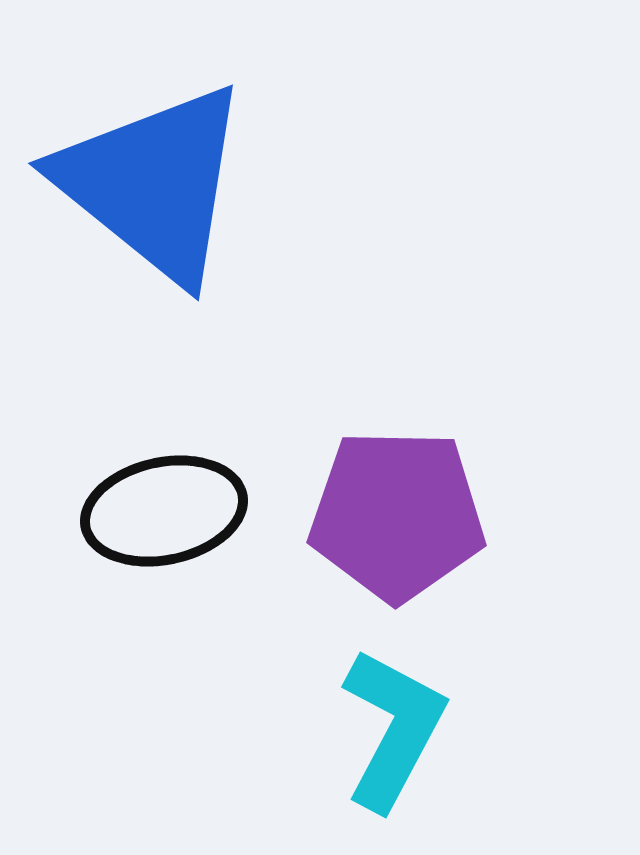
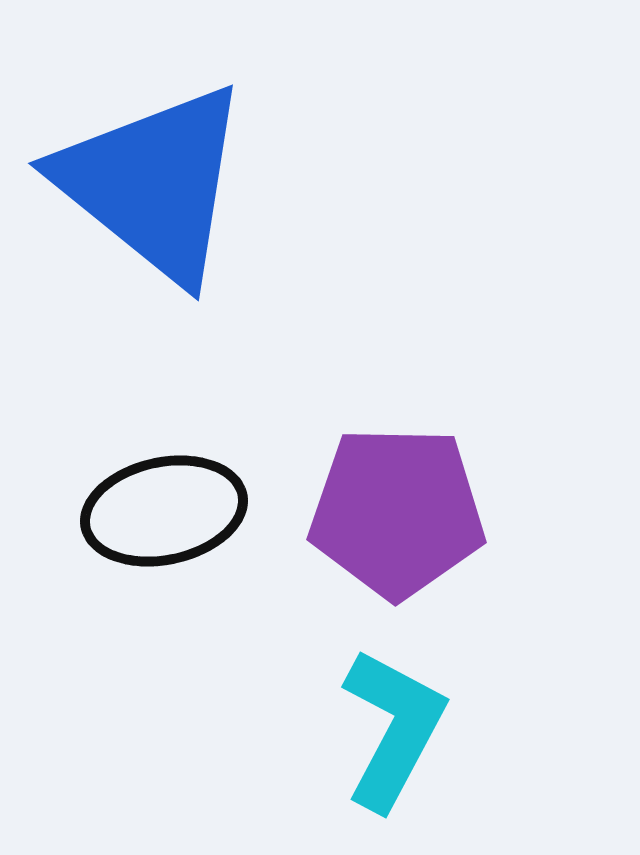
purple pentagon: moved 3 px up
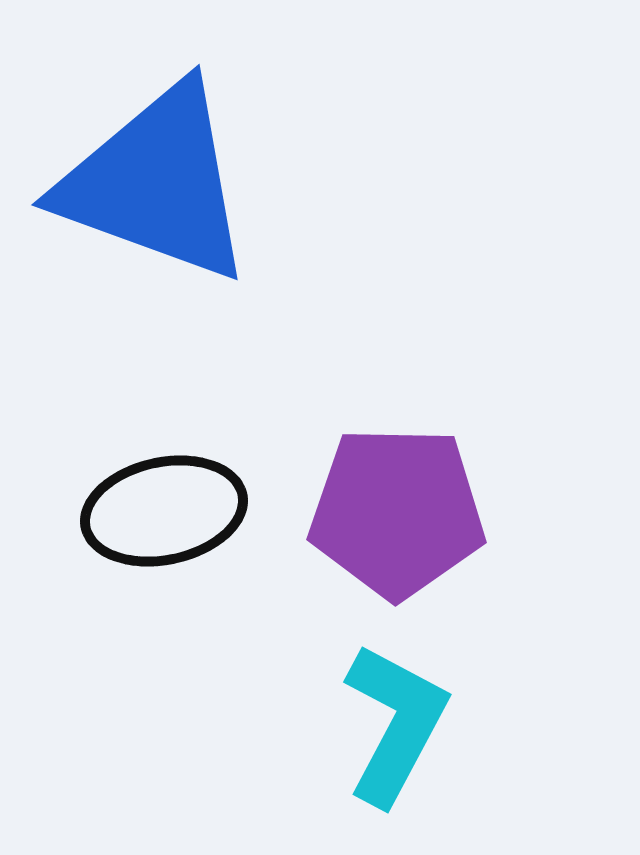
blue triangle: moved 3 px right; rotated 19 degrees counterclockwise
cyan L-shape: moved 2 px right, 5 px up
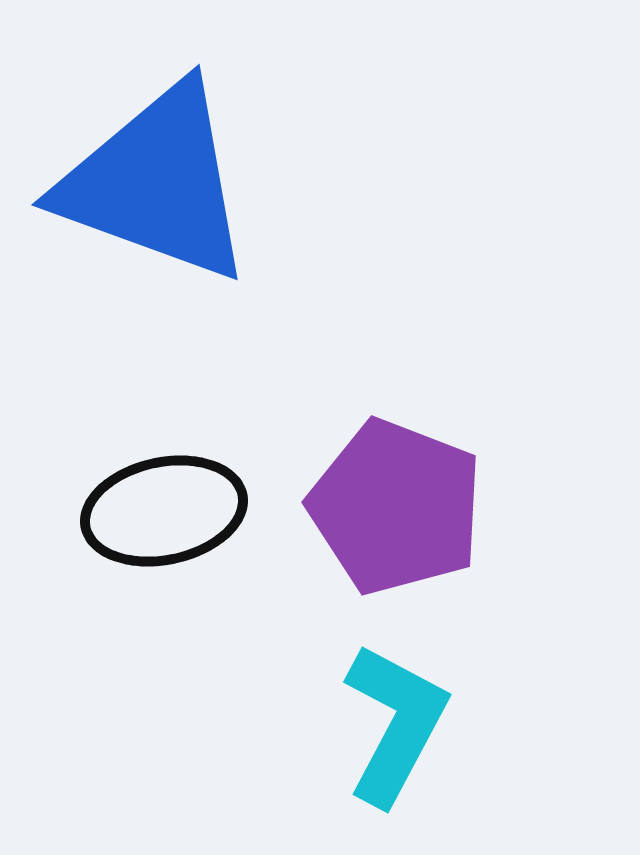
purple pentagon: moved 1 px left, 5 px up; rotated 20 degrees clockwise
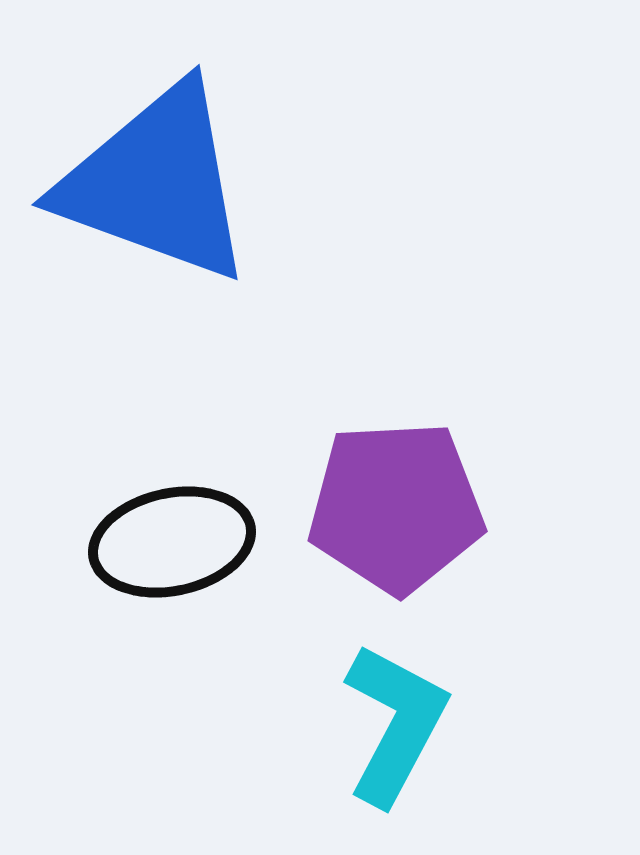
purple pentagon: rotated 24 degrees counterclockwise
black ellipse: moved 8 px right, 31 px down
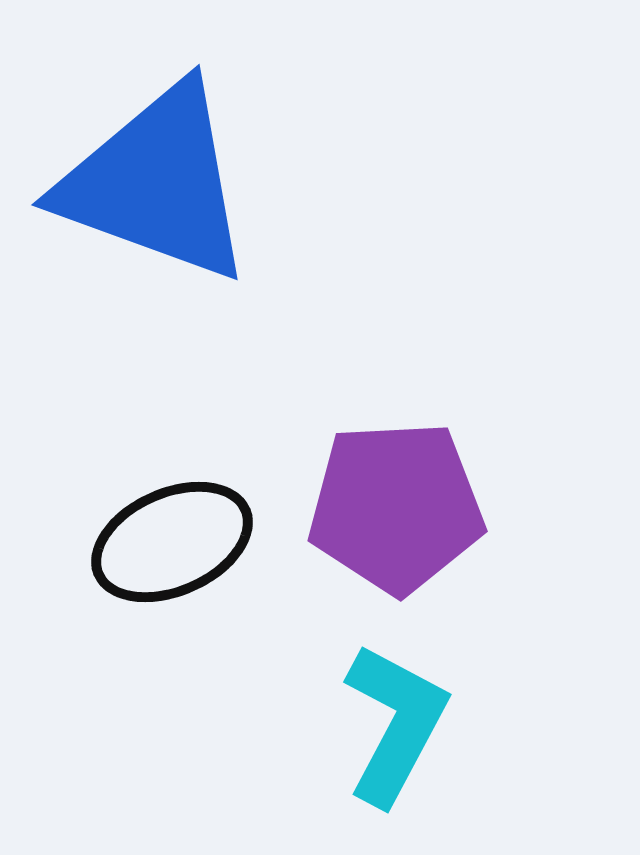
black ellipse: rotated 12 degrees counterclockwise
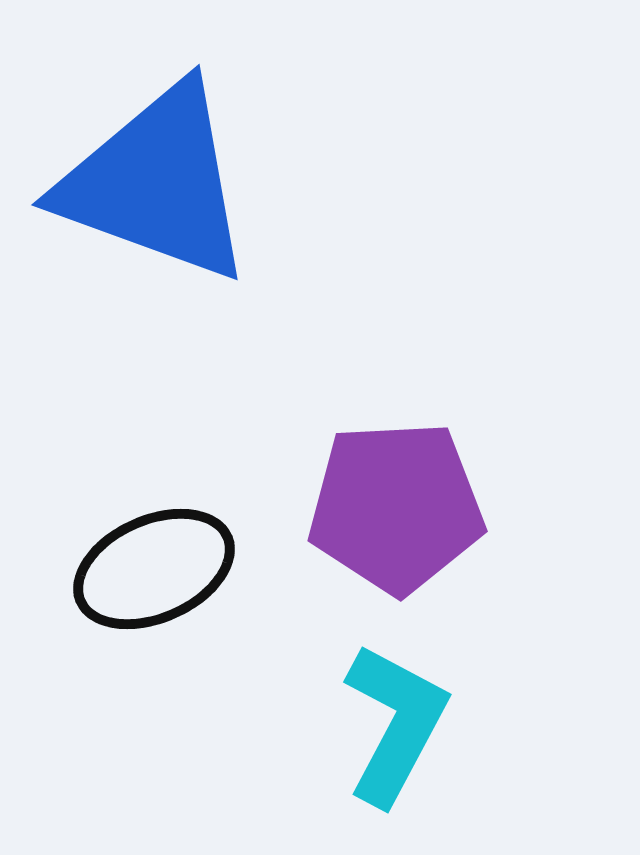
black ellipse: moved 18 px left, 27 px down
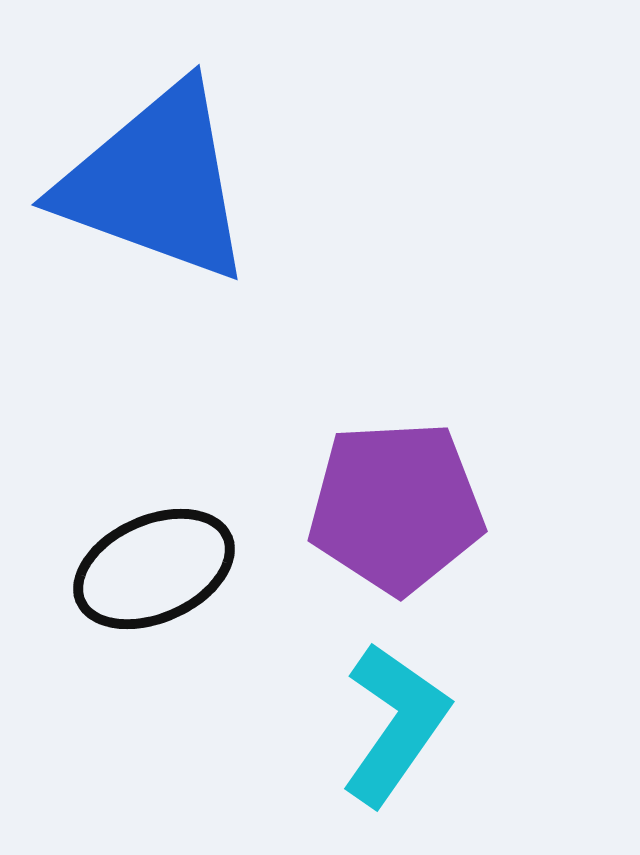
cyan L-shape: rotated 7 degrees clockwise
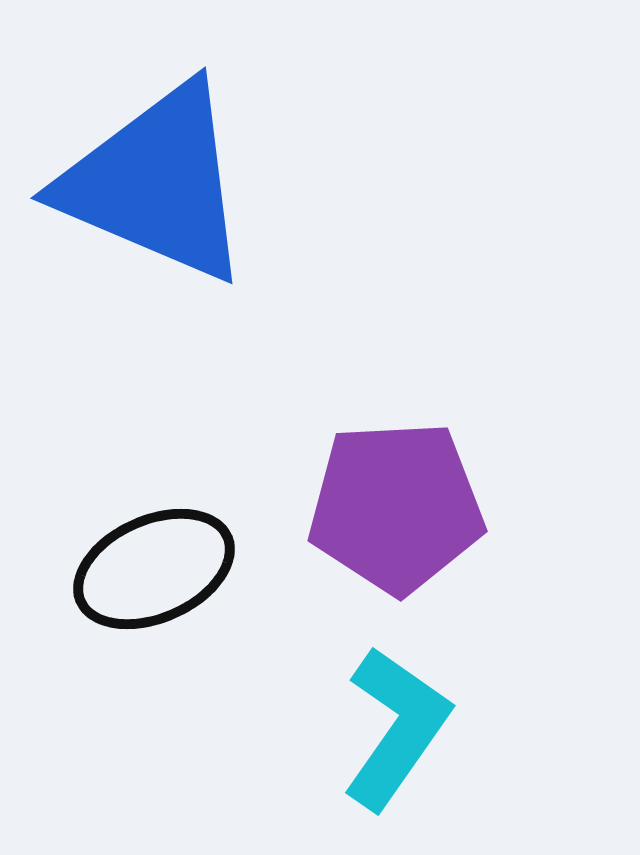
blue triangle: rotated 3 degrees clockwise
cyan L-shape: moved 1 px right, 4 px down
